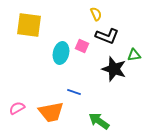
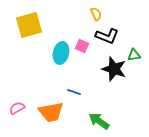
yellow square: rotated 24 degrees counterclockwise
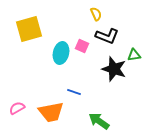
yellow square: moved 4 px down
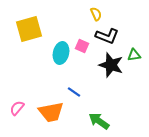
black star: moved 3 px left, 4 px up
blue line: rotated 16 degrees clockwise
pink semicircle: rotated 21 degrees counterclockwise
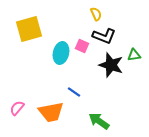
black L-shape: moved 3 px left
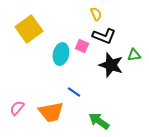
yellow square: rotated 20 degrees counterclockwise
cyan ellipse: moved 1 px down
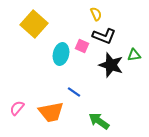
yellow square: moved 5 px right, 5 px up; rotated 12 degrees counterclockwise
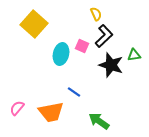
black L-shape: rotated 65 degrees counterclockwise
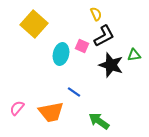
black L-shape: rotated 15 degrees clockwise
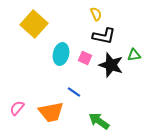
black L-shape: rotated 40 degrees clockwise
pink square: moved 3 px right, 12 px down
